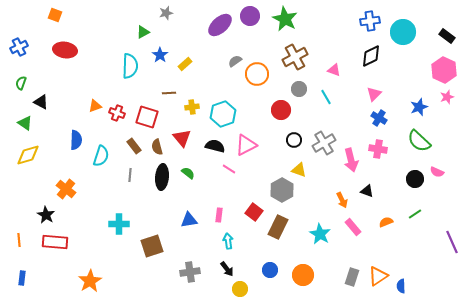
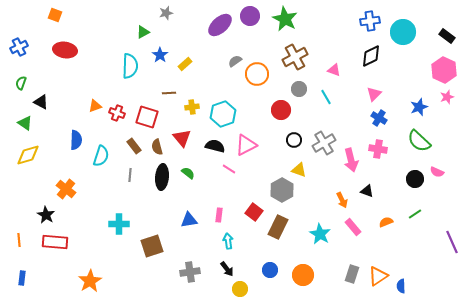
gray rectangle at (352, 277): moved 3 px up
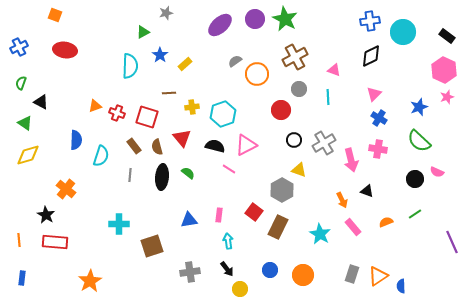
purple circle at (250, 16): moved 5 px right, 3 px down
cyan line at (326, 97): moved 2 px right; rotated 28 degrees clockwise
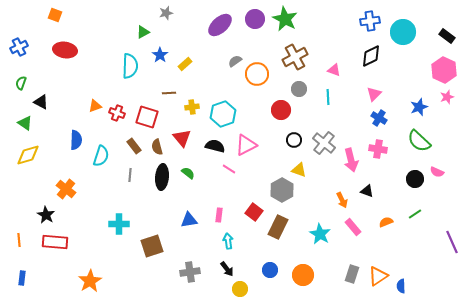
gray cross at (324, 143): rotated 20 degrees counterclockwise
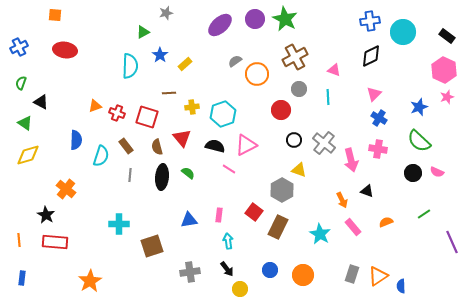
orange square at (55, 15): rotated 16 degrees counterclockwise
brown rectangle at (134, 146): moved 8 px left
black circle at (415, 179): moved 2 px left, 6 px up
green line at (415, 214): moved 9 px right
